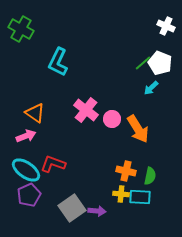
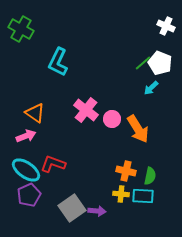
cyan rectangle: moved 3 px right, 1 px up
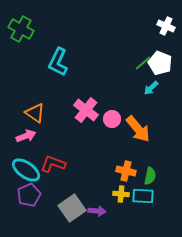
orange arrow: rotated 8 degrees counterclockwise
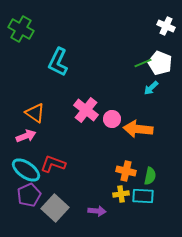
green line: rotated 18 degrees clockwise
orange arrow: rotated 136 degrees clockwise
yellow cross: rotated 14 degrees counterclockwise
gray square: moved 17 px left; rotated 12 degrees counterclockwise
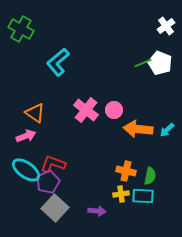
white cross: rotated 30 degrees clockwise
cyan L-shape: rotated 24 degrees clockwise
cyan arrow: moved 16 px right, 42 px down
pink circle: moved 2 px right, 9 px up
purple pentagon: moved 19 px right, 13 px up
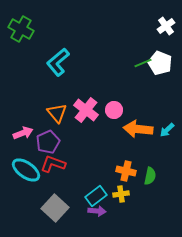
orange triangle: moved 22 px right; rotated 15 degrees clockwise
pink arrow: moved 3 px left, 3 px up
purple pentagon: moved 40 px up
cyan rectangle: moved 47 px left; rotated 40 degrees counterclockwise
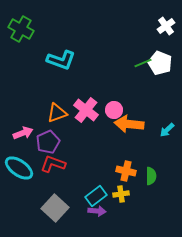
cyan L-shape: moved 3 px right, 2 px up; rotated 120 degrees counterclockwise
orange triangle: rotated 50 degrees clockwise
orange arrow: moved 9 px left, 5 px up
cyan ellipse: moved 7 px left, 2 px up
green semicircle: moved 1 px right; rotated 12 degrees counterclockwise
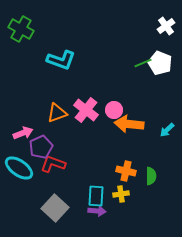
purple pentagon: moved 7 px left, 5 px down
cyan rectangle: rotated 50 degrees counterclockwise
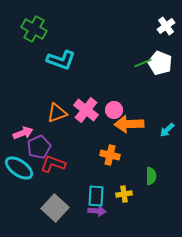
green cross: moved 13 px right
orange arrow: rotated 8 degrees counterclockwise
purple pentagon: moved 2 px left
orange cross: moved 16 px left, 16 px up
yellow cross: moved 3 px right
